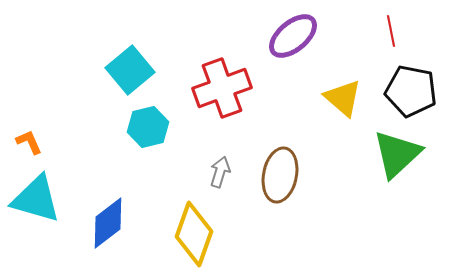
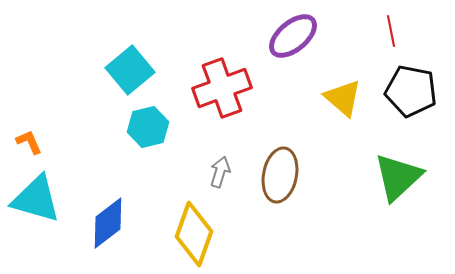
green triangle: moved 1 px right, 23 px down
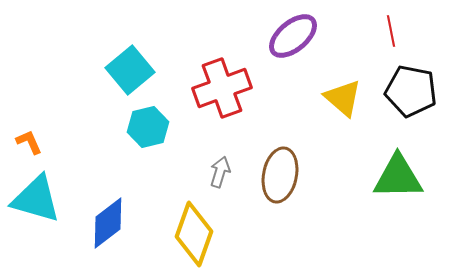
green triangle: rotated 42 degrees clockwise
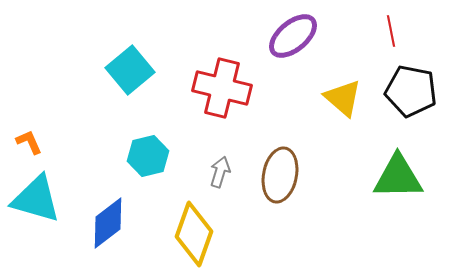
red cross: rotated 34 degrees clockwise
cyan hexagon: moved 29 px down
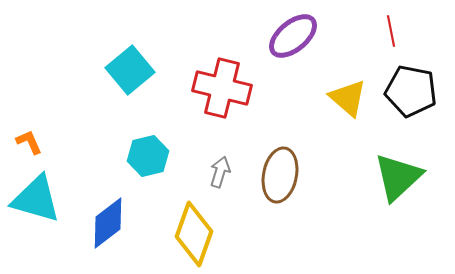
yellow triangle: moved 5 px right
green triangle: rotated 42 degrees counterclockwise
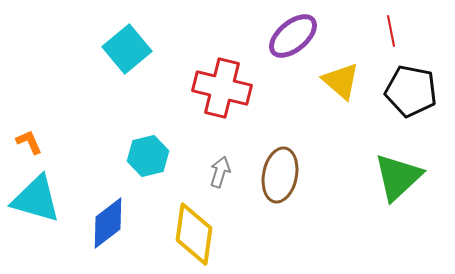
cyan square: moved 3 px left, 21 px up
yellow triangle: moved 7 px left, 17 px up
yellow diamond: rotated 12 degrees counterclockwise
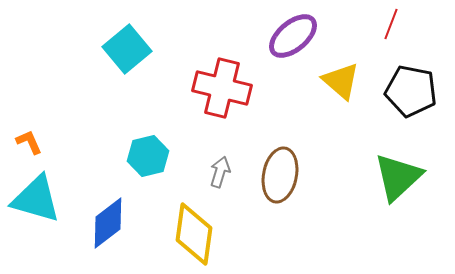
red line: moved 7 px up; rotated 32 degrees clockwise
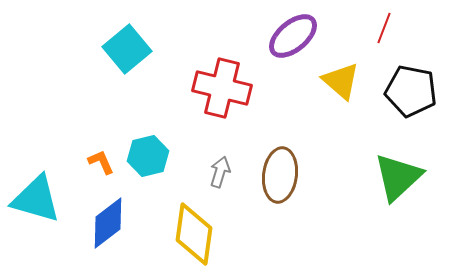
red line: moved 7 px left, 4 px down
orange L-shape: moved 72 px right, 20 px down
brown ellipse: rotated 4 degrees counterclockwise
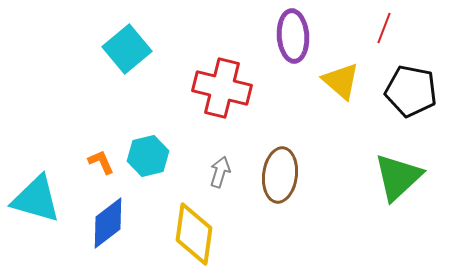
purple ellipse: rotated 54 degrees counterclockwise
